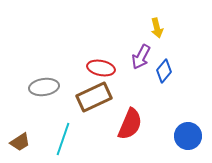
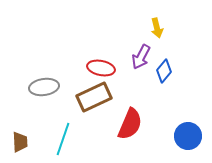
brown trapezoid: rotated 60 degrees counterclockwise
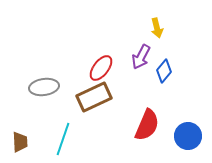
red ellipse: rotated 64 degrees counterclockwise
red semicircle: moved 17 px right, 1 px down
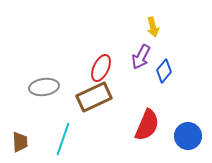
yellow arrow: moved 4 px left, 1 px up
red ellipse: rotated 12 degrees counterclockwise
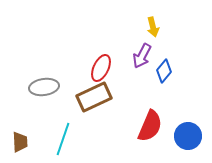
purple arrow: moved 1 px right, 1 px up
red semicircle: moved 3 px right, 1 px down
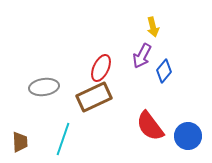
red semicircle: rotated 120 degrees clockwise
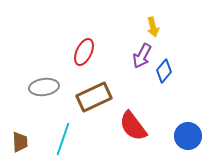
red ellipse: moved 17 px left, 16 px up
red semicircle: moved 17 px left
